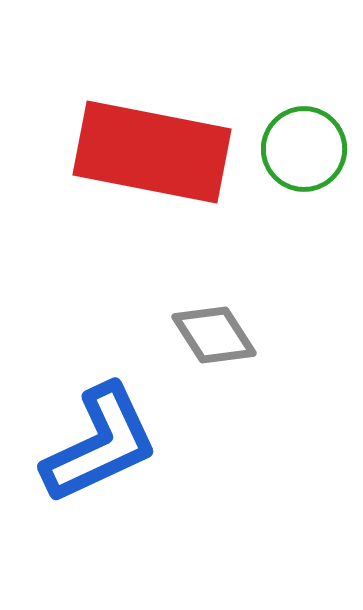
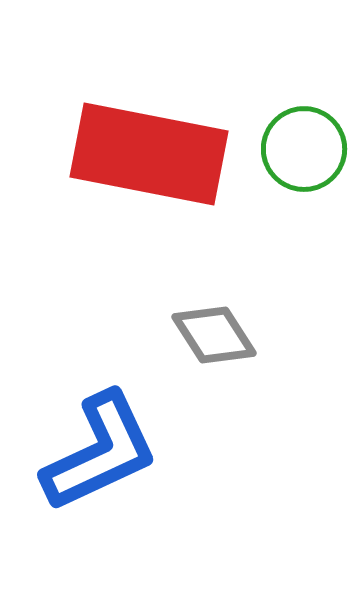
red rectangle: moved 3 px left, 2 px down
blue L-shape: moved 8 px down
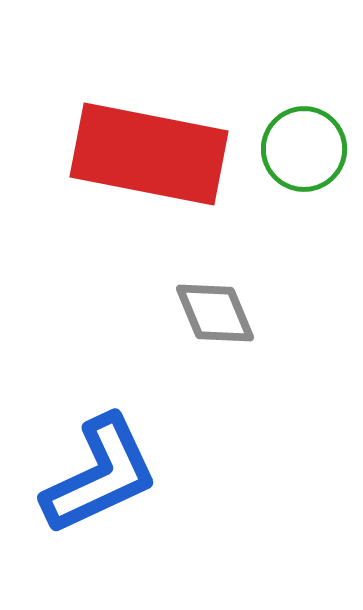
gray diamond: moved 1 px right, 22 px up; rotated 10 degrees clockwise
blue L-shape: moved 23 px down
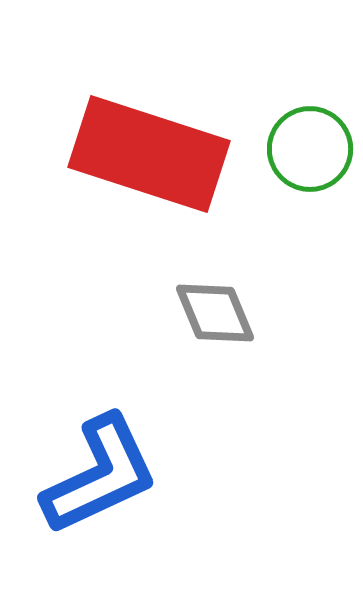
green circle: moved 6 px right
red rectangle: rotated 7 degrees clockwise
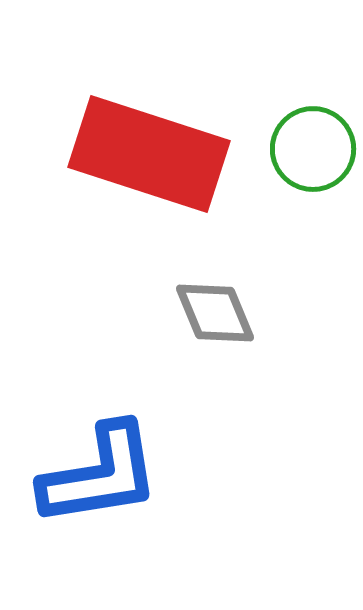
green circle: moved 3 px right
blue L-shape: rotated 16 degrees clockwise
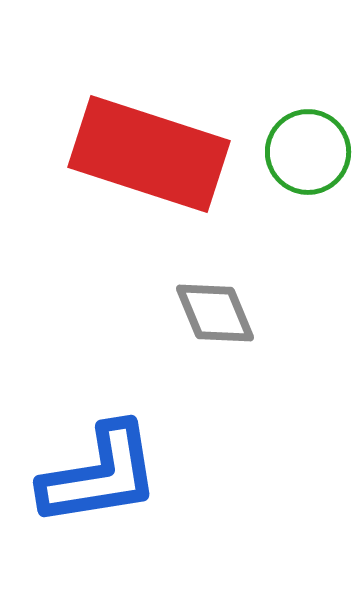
green circle: moved 5 px left, 3 px down
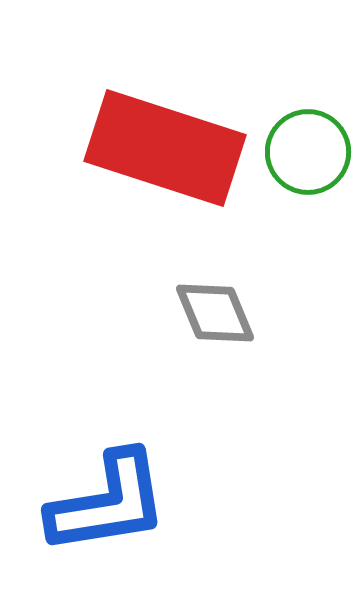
red rectangle: moved 16 px right, 6 px up
blue L-shape: moved 8 px right, 28 px down
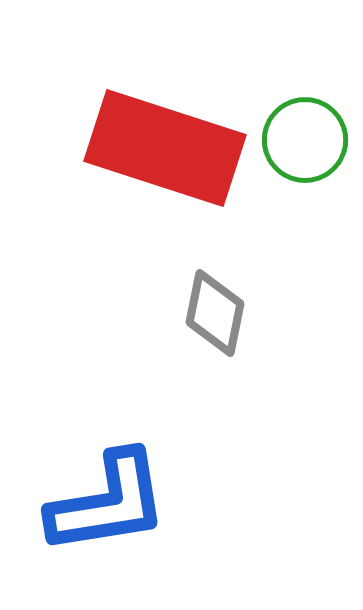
green circle: moved 3 px left, 12 px up
gray diamond: rotated 34 degrees clockwise
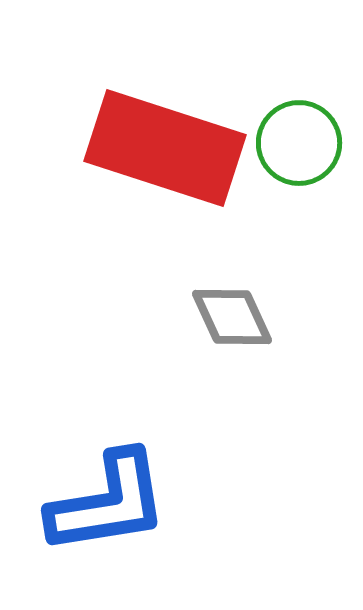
green circle: moved 6 px left, 3 px down
gray diamond: moved 17 px right, 4 px down; rotated 36 degrees counterclockwise
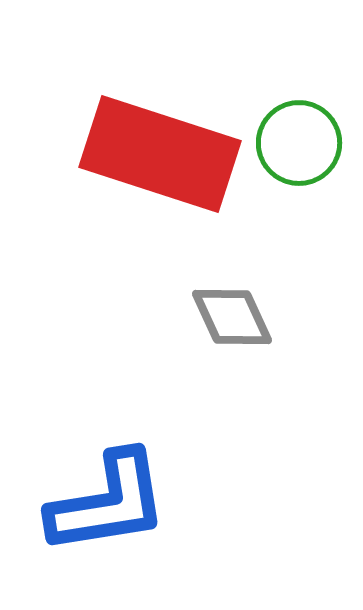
red rectangle: moved 5 px left, 6 px down
